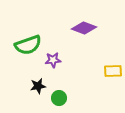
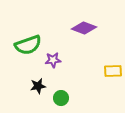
green circle: moved 2 px right
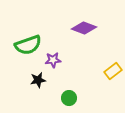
yellow rectangle: rotated 36 degrees counterclockwise
black star: moved 6 px up
green circle: moved 8 px right
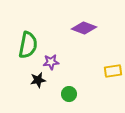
green semicircle: rotated 60 degrees counterclockwise
purple star: moved 2 px left, 2 px down
yellow rectangle: rotated 30 degrees clockwise
green circle: moved 4 px up
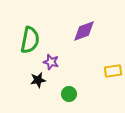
purple diamond: moved 3 px down; rotated 40 degrees counterclockwise
green semicircle: moved 2 px right, 5 px up
purple star: rotated 21 degrees clockwise
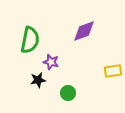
green circle: moved 1 px left, 1 px up
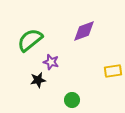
green semicircle: rotated 140 degrees counterclockwise
green circle: moved 4 px right, 7 px down
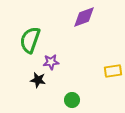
purple diamond: moved 14 px up
green semicircle: rotated 32 degrees counterclockwise
purple star: rotated 21 degrees counterclockwise
black star: rotated 21 degrees clockwise
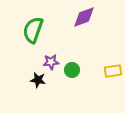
green semicircle: moved 3 px right, 10 px up
green circle: moved 30 px up
